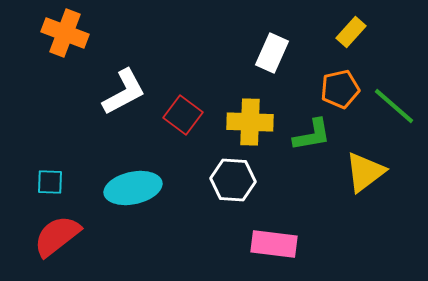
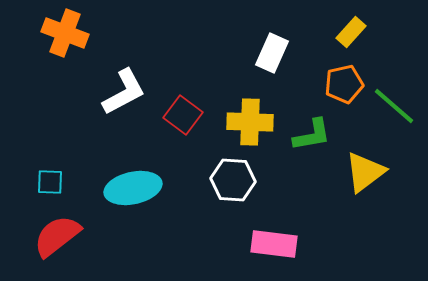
orange pentagon: moved 4 px right, 5 px up
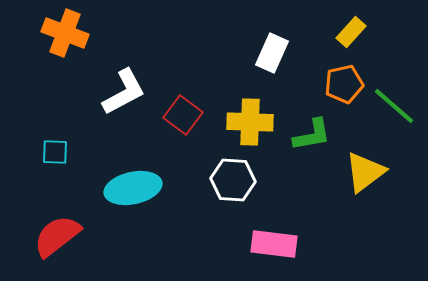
cyan square: moved 5 px right, 30 px up
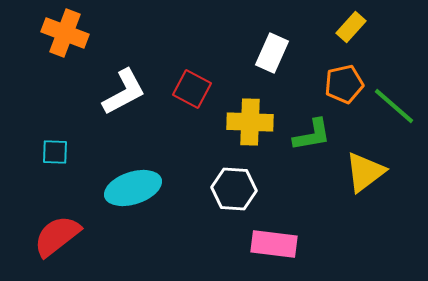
yellow rectangle: moved 5 px up
red square: moved 9 px right, 26 px up; rotated 9 degrees counterclockwise
white hexagon: moved 1 px right, 9 px down
cyan ellipse: rotated 6 degrees counterclockwise
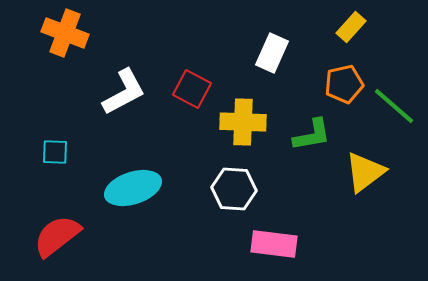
yellow cross: moved 7 px left
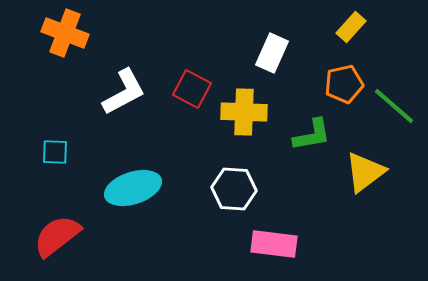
yellow cross: moved 1 px right, 10 px up
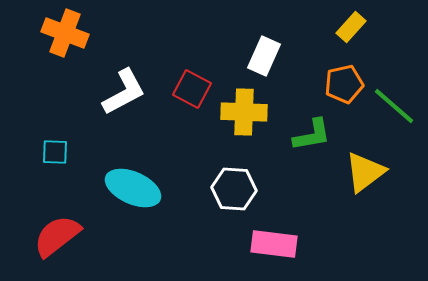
white rectangle: moved 8 px left, 3 px down
cyan ellipse: rotated 42 degrees clockwise
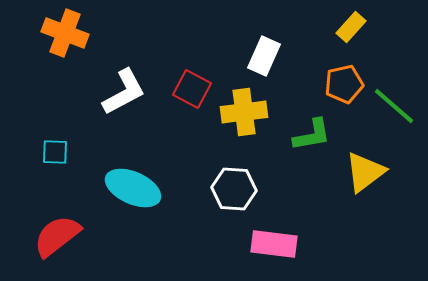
yellow cross: rotated 9 degrees counterclockwise
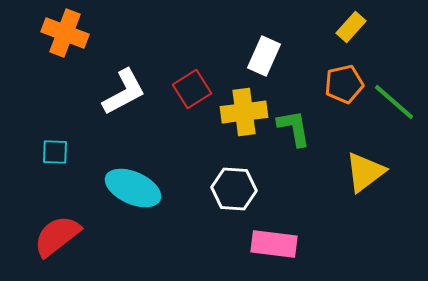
red square: rotated 30 degrees clockwise
green line: moved 4 px up
green L-shape: moved 18 px left, 7 px up; rotated 90 degrees counterclockwise
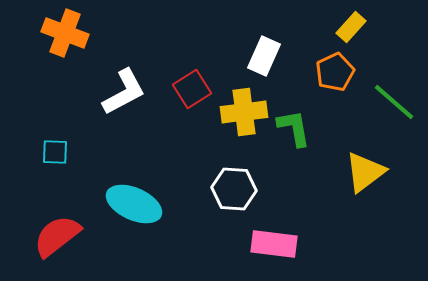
orange pentagon: moved 9 px left, 12 px up; rotated 12 degrees counterclockwise
cyan ellipse: moved 1 px right, 16 px down
